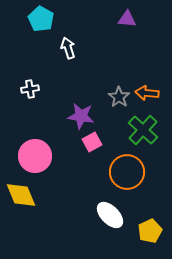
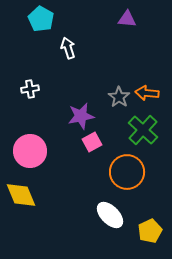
purple star: rotated 20 degrees counterclockwise
pink circle: moved 5 px left, 5 px up
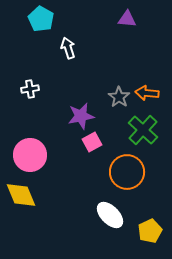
pink circle: moved 4 px down
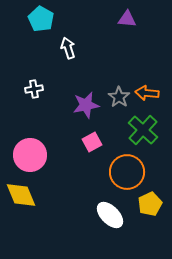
white cross: moved 4 px right
purple star: moved 5 px right, 11 px up
yellow pentagon: moved 27 px up
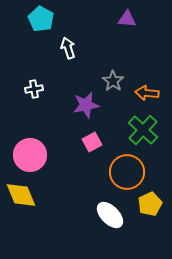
gray star: moved 6 px left, 16 px up
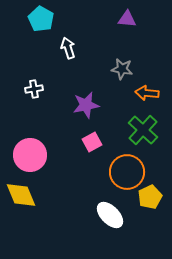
gray star: moved 9 px right, 12 px up; rotated 25 degrees counterclockwise
yellow pentagon: moved 7 px up
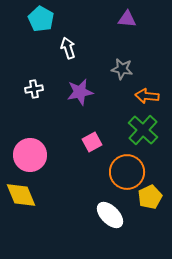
orange arrow: moved 3 px down
purple star: moved 6 px left, 13 px up
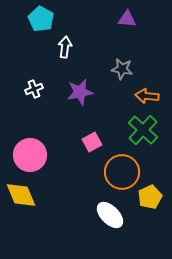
white arrow: moved 3 px left, 1 px up; rotated 25 degrees clockwise
white cross: rotated 12 degrees counterclockwise
orange circle: moved 5 px left
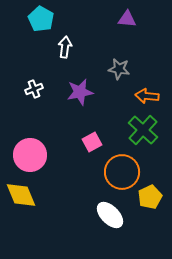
gray star: moved 3 px left
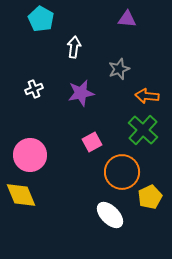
white arrow: moved 9 px right
gray star: rotated 30 degrees counterclockwise
purple star: moved 1 px right, 1 px down
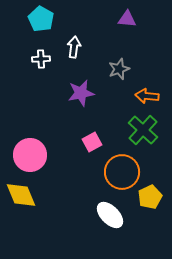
white cross: moved 7 px right, 30 px up; rotated 18 degrees clockwise
